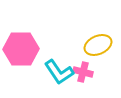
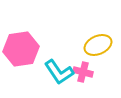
pink hexagon: rotated 8 degrees counterclockwise
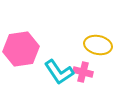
yellow ellipse: rotated 36 degrees clockwise
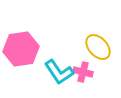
yellow ellipse: moved 2 px down; rotated 36 degrees clockwise
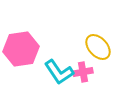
pink cross: rotated 24 degrees counterclockwise
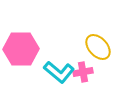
pink hexagon: rotated 8 degrees clockwise
cyan L-shape: rotated 16 degrees counterclockwise
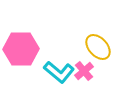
pink cross: moved 1 px right, 1 px up; rotated 30 degrees counterclockwise
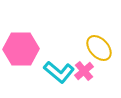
yellow ellipse: moved 1 px right, 1 px down
